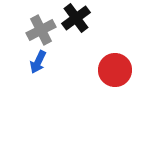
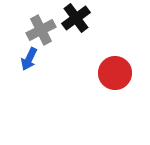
blue arrow: moved 9 px left, 3 px up
red circle: moved 3 px down
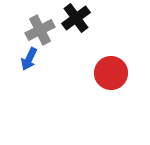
gray cross: moved 1 px left
red circle: moved 4 px left
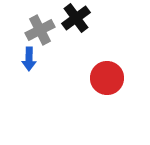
blue arrow: rotated 25 degrees counterclockwise
red circle: moved 4 px left, 5 px down
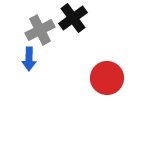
black cross: moved 3 px left
